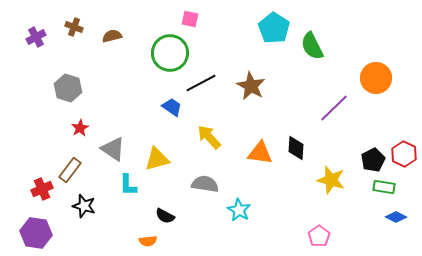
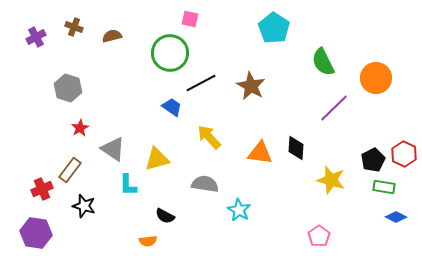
green semicircle: moved 11 px right, 16 px down
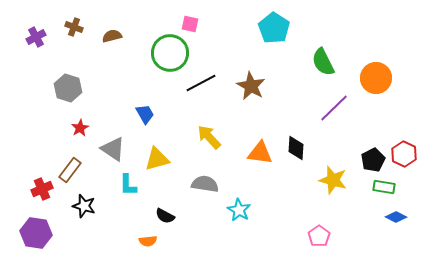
pink square: moved 5 px down
blue trapezoid: moved 27 px left, 7 px down; rotated 25 degrees clockwise
yellow star: moved 2 px right
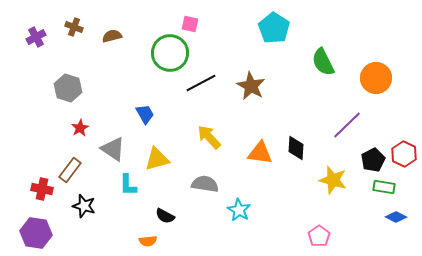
purple line: moved 13 px right, 17 px down
red cross: rotated 35 degrees clockwise
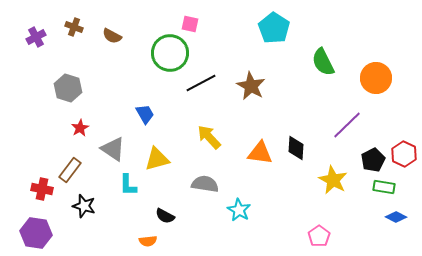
brown semicircle: rotated 138 degrees counterclockwise
yellow star: rotated 12 degrees clockwise
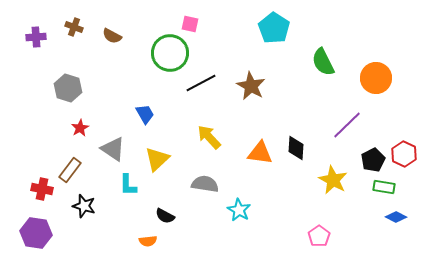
purple cross: rotated 24 degrees clockwise
yellow triangle: rotated 28 degrees counterclockwise
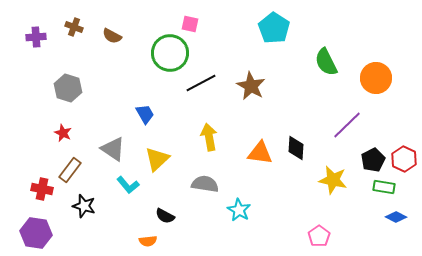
green semicircle: moved 3 px right
red star: moved 17 px left, 5 px down; rotated 18 degrees counterclockwise
yellow arrow: rotated 32 degrees clockwise
red hexagon: moved 5 px down
yellow star: rotated 16 degrees counterclockwise
cyan L-shape: rotated 40 degrees counterclockwise
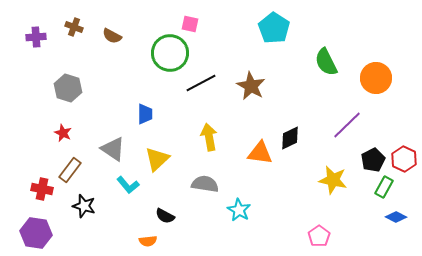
blue trapezoid: rotated 30 degrees clockwise
black diamond: moved 6 px left, 10 px up; rotated 60 degrees clockwise
green rectangle: rotated 70 degrees counterclockwise
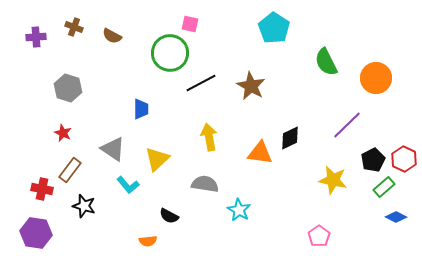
blue trapezoid: moved 4 px left, 5 px up
green rectangle: rotated 20 degrees clockwise
black semicircle: moved 4 px right
